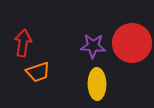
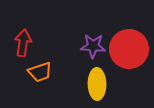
red circle: moved 3 px left, 6 px down
orange trapezoid: moved 2 px right
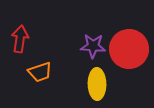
red arrow: moved 3 px left, 4 px up
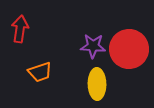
red arrow: moved 10 px up
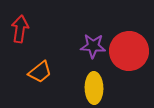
red circle: moved 2 px down
orange trapezoid: rotated 20 degrees counterclockwise
yellow ellipse: moved 3 px left, 4 px down
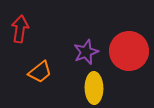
purple star: moved 7 px left, 6 px down; rotated 25 degrees counterclockwise
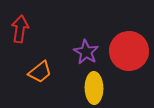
purple star: rotated 20 degrees counterclockwise
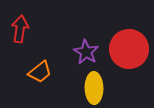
red circle: moved 2 px up
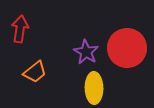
red circle: moved 2 px left, 1 px up
orange trapezoid: moved 5 px left
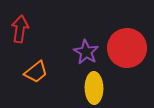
orange trapezoid: moved 1 px right
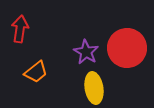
yellow ellipse: rotated 8 degrees counterclockwise
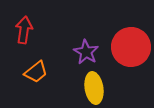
red arrow: moved 4 px right, 1 px down
red circle: moved 4 px right, 1 px up
